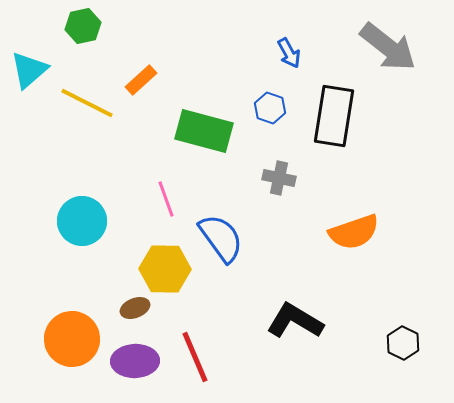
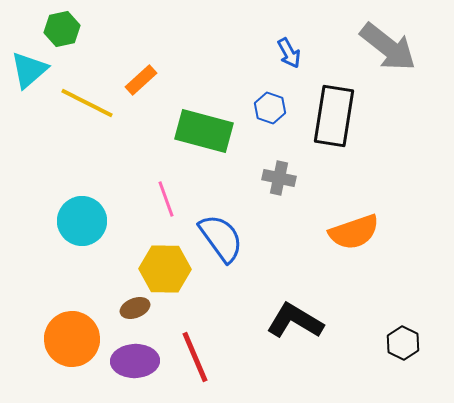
green hexagon: moved 21 px left, 3 px down
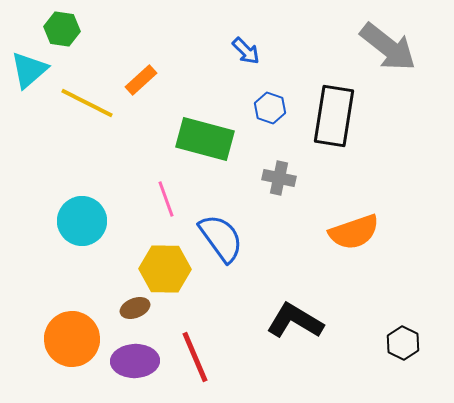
green hexagon: rotated 20 degrees clockwise
blue arrow: moved 43 px left, 2 px up; rotated 16 degrees counterclockwise
green rectangle: moved 1 px right, 8 px down
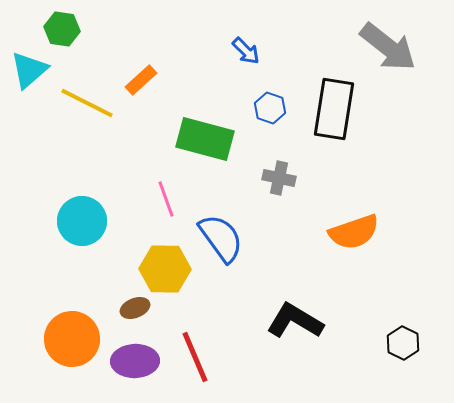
black rectangle: moved 7 px up
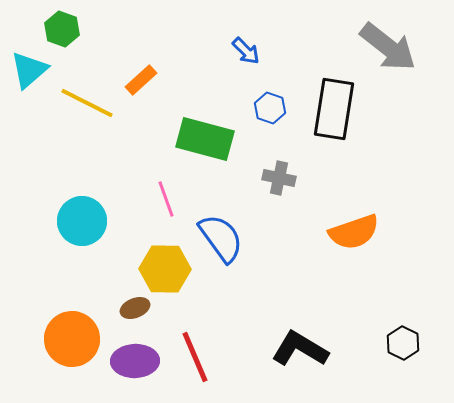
green hexagon: rotated 12 degrees clockwise
black L-shape: moved 5 px right, 28 px down
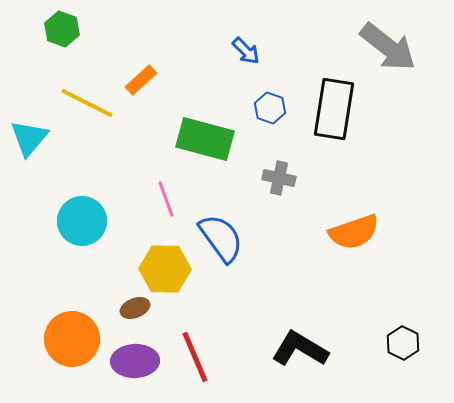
cyan triangle: moved 68 px down; rotated 9 degrees counterclockwise
